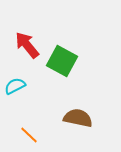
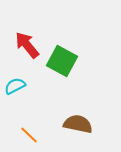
brown semicircle: moved 6 px down
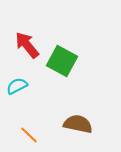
cyan semicircle: moved 2 px right
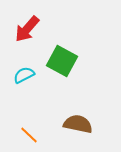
red arrow: moved 16 px up; rotated 100 degrees counterclockwise
cyan semicircle: moved 7 px right, 11 px up
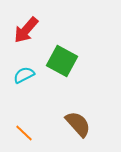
red arrow: moved 1 px left, 1 px down
brown semicircle: rotated 36 degrees clockwise
orange line: moved 5 px left, 2 px up
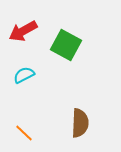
red arrow: moved 3 px left, 1 px down; rotated 20 degrees clockwise
green square: moved 4 px right, 16 px up
brown semicircle: moved 2 px right, 1 px up; rotated 44 degrees clockwise
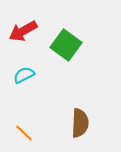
green square: rotated 8 degrees clockwise
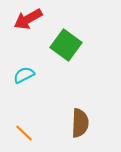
red arrow: moved 5 px right, 12 px up
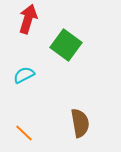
red arrow: rotated 136 degrees clockwise
brown semicircle: rotated 12 degrees counterclockwise
